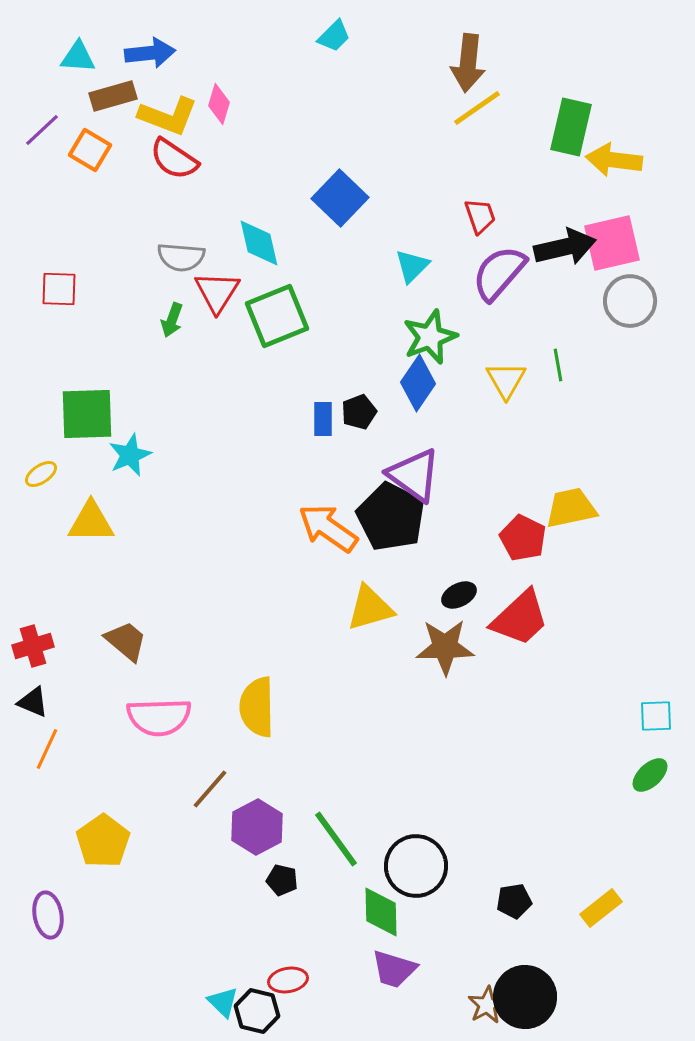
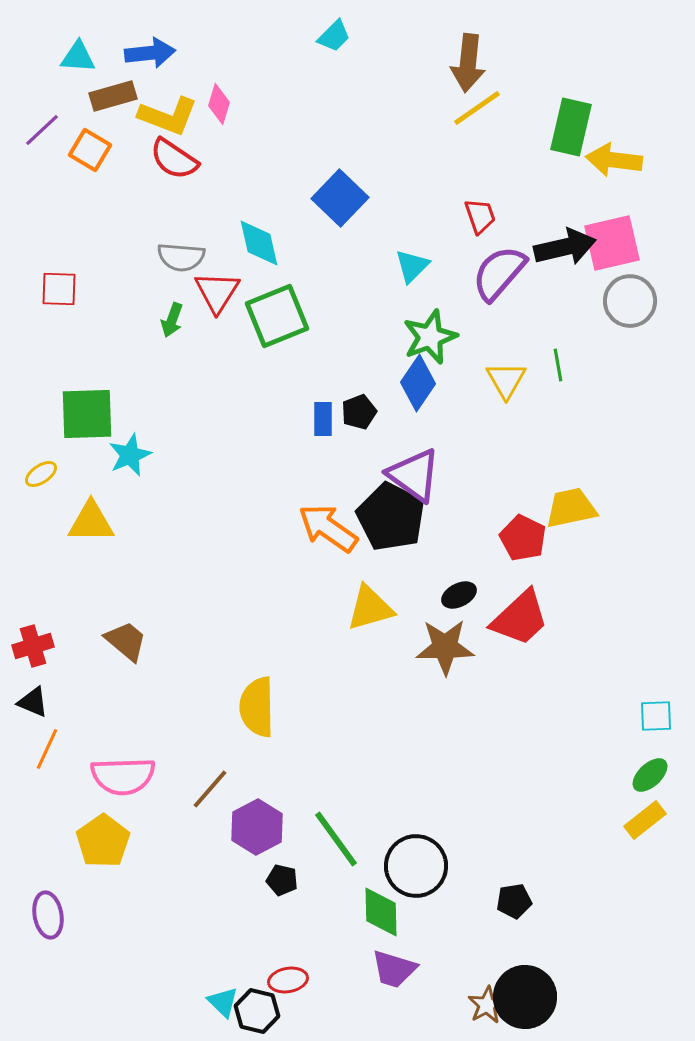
pink semicircle at (159, 717): moved 36 px left, 59 px down
yellow rectangle at (601, 908): moved 44 px right, 88 px up
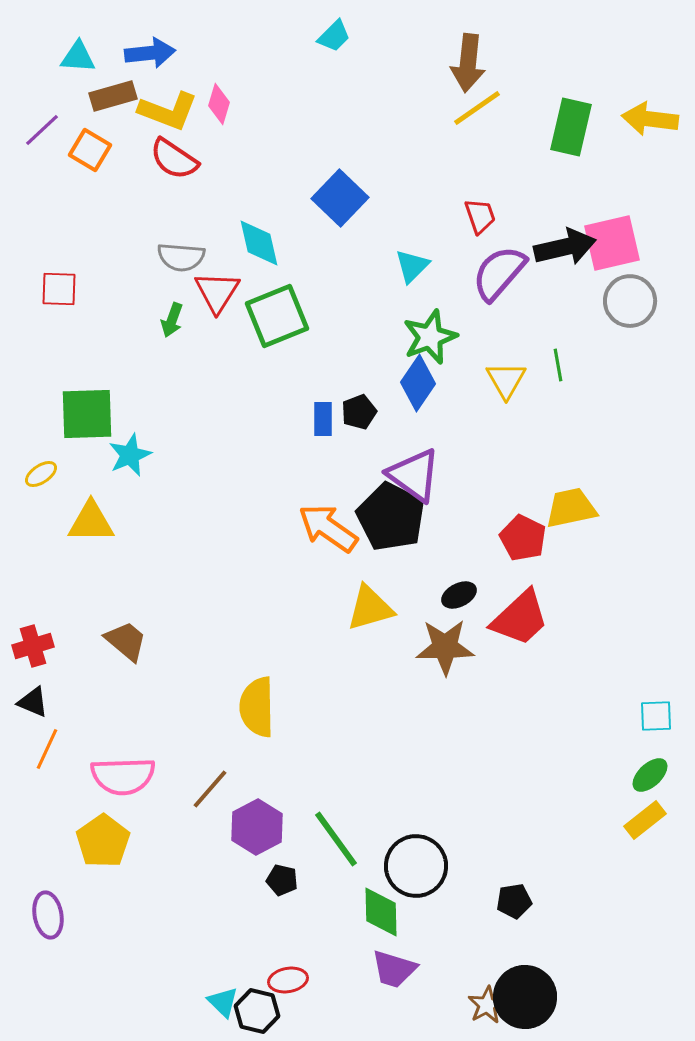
yellow L-shape at (168, 116): moved 5 px up
yellow arrow at (614, 160): moved 36 px right, 41 px up
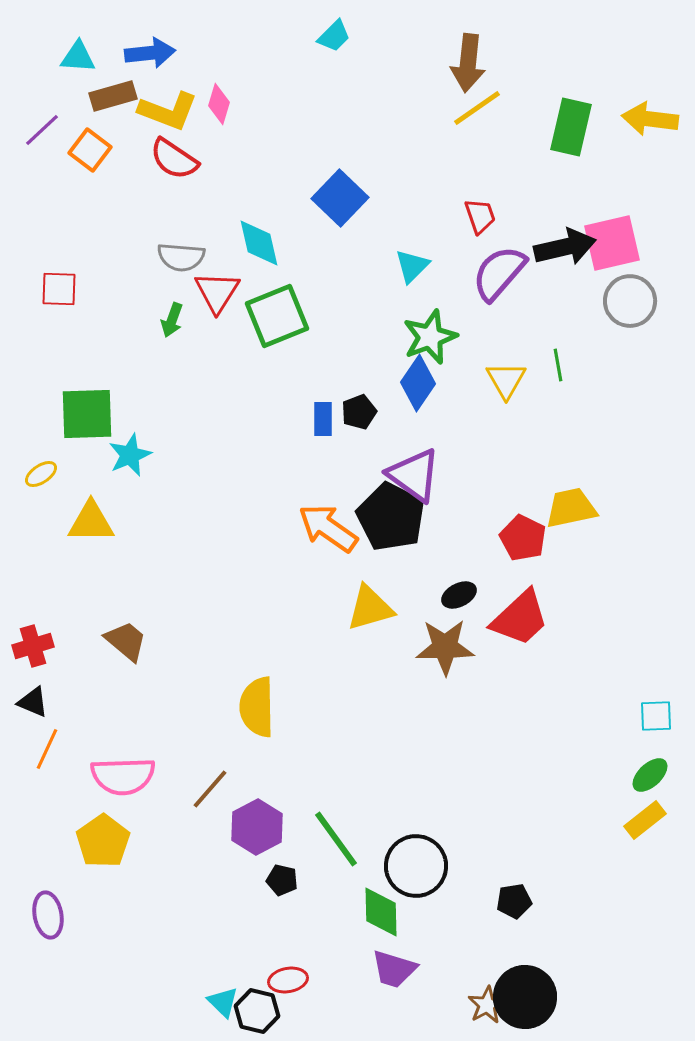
orange square at (90, 150): rotated 6 degrees clockwise
